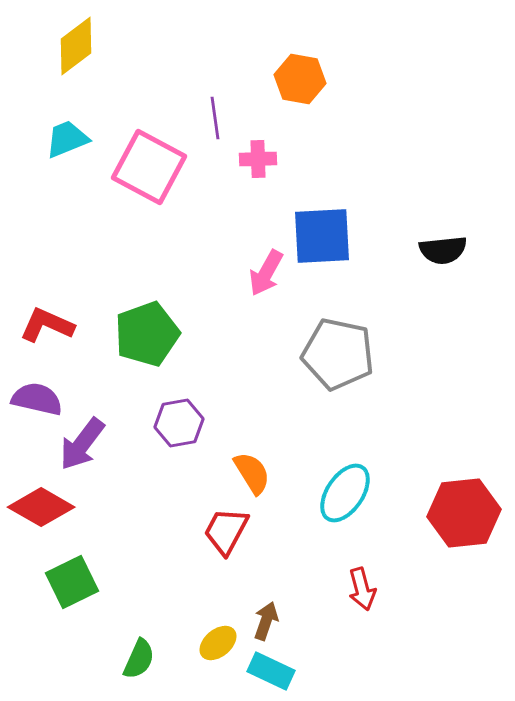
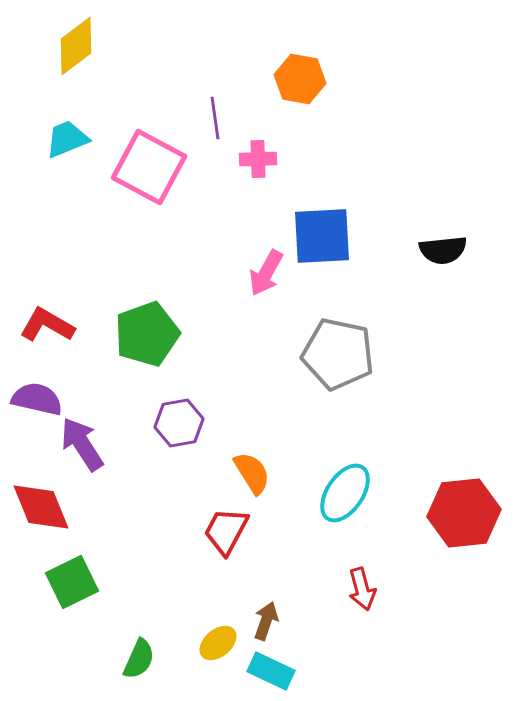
red L-shape: rotated 6 degrees clockwise
purple arrow: rotated 110 degrees clockwise
red diamond: rotated 38 degrees clockwise
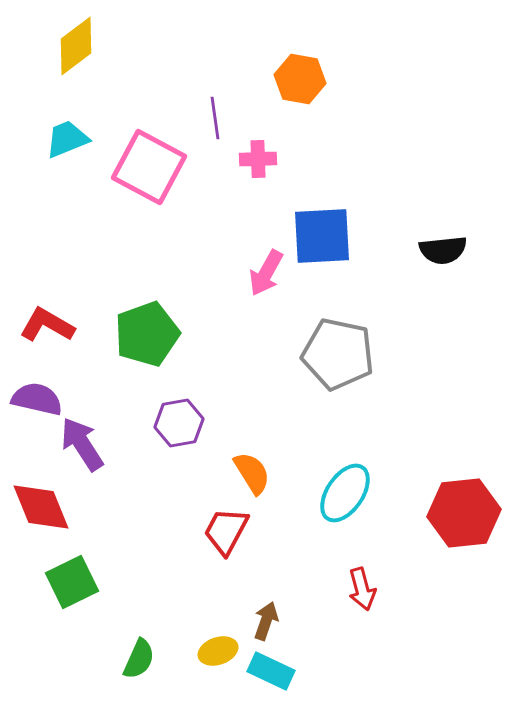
yellow ellipse: moved 8 px down; rotated 21 degrees clockwise
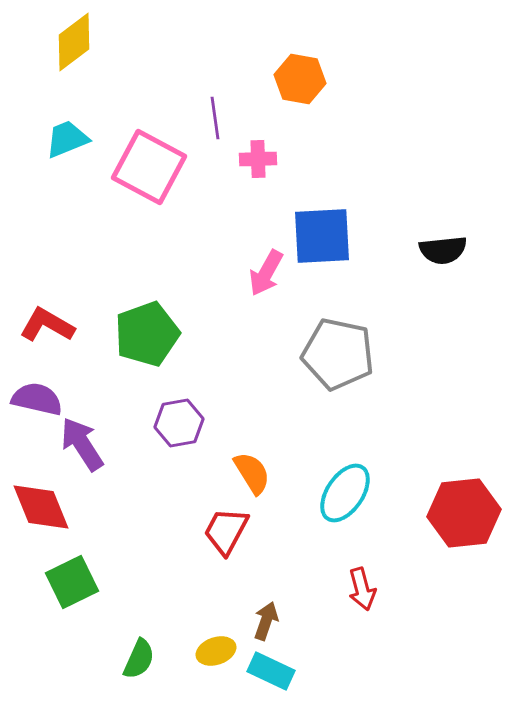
yellow diamond: moved 2 px left, 4 px up
yellow ellipse: moved 2 px left
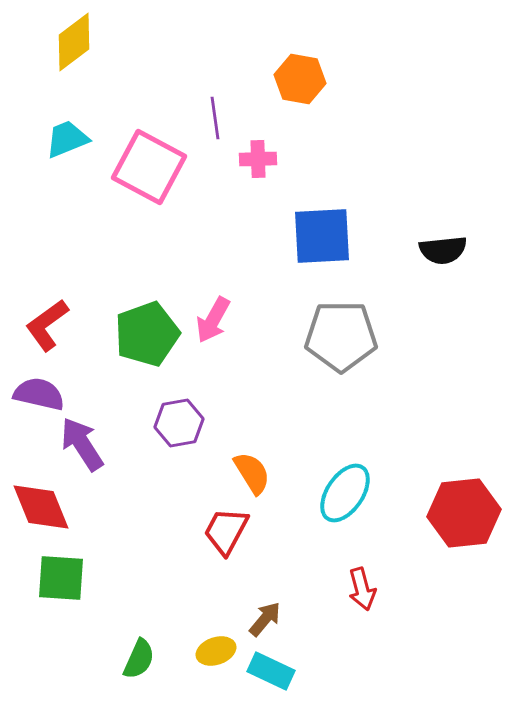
pink arrow: moved 53 px left, 47 px down
red L-shape: rotated 66 degrees counterclockwise
gray pentagon: moved 3 px right, 18 px up; rotated 12 degrees counterclockwise
purple semicircle: moved 2 px right, 5 px up
green square: moved 11 px left, 4 px up; rotated 30 degrees clockwise
brown arrow: moved 1 px left, 2 px up; rotated 21 degrees clockwise
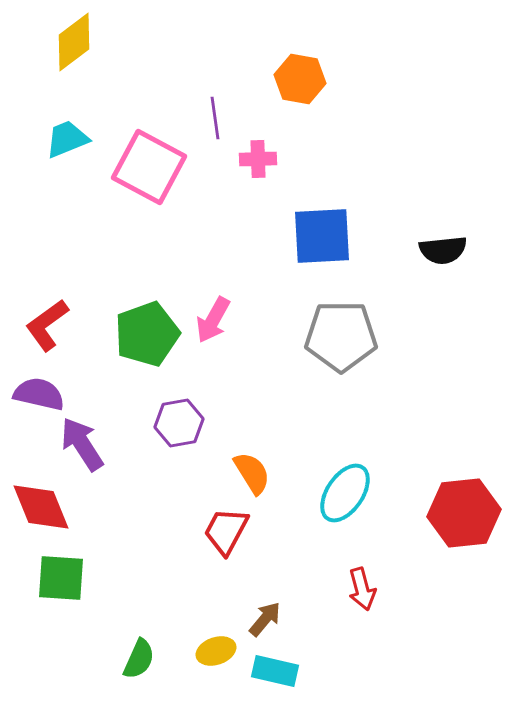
cyan rectangle: moved 4 px right; rotated 12 degrees counterclockwise
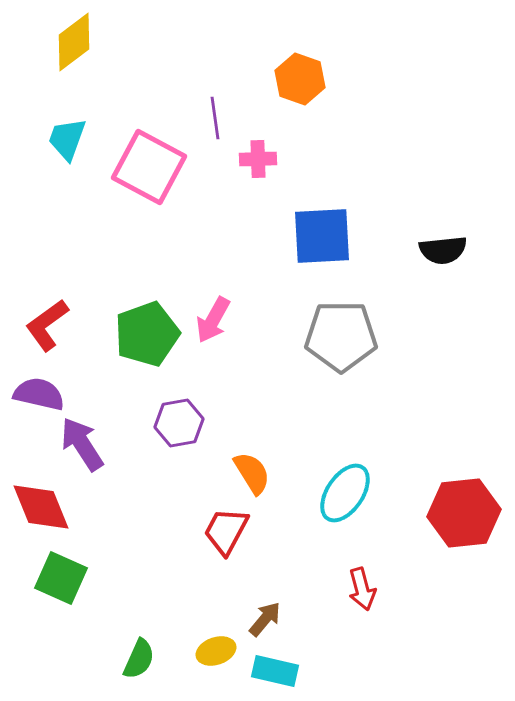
orange hexagon: rotated 9 degrees clockwise
cyan trapezoid: rotated 48 degrees counterclockwise
green square: rotated 20 degrees clockwise
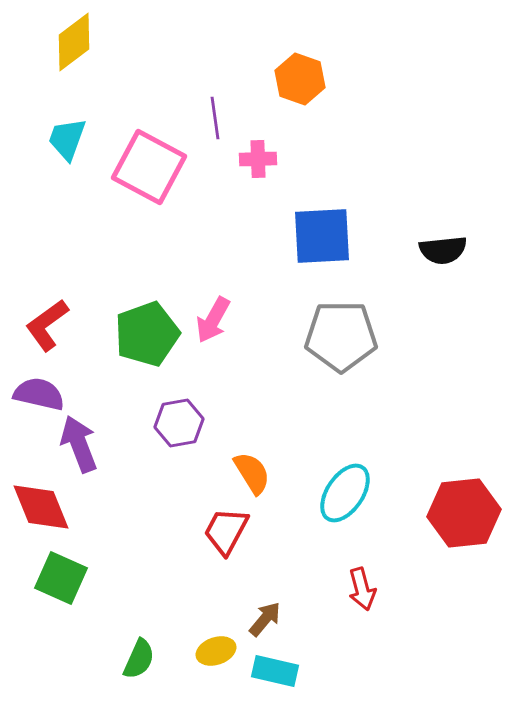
purple arrow: moved 3 px left; rotated 12 degrees clockwise
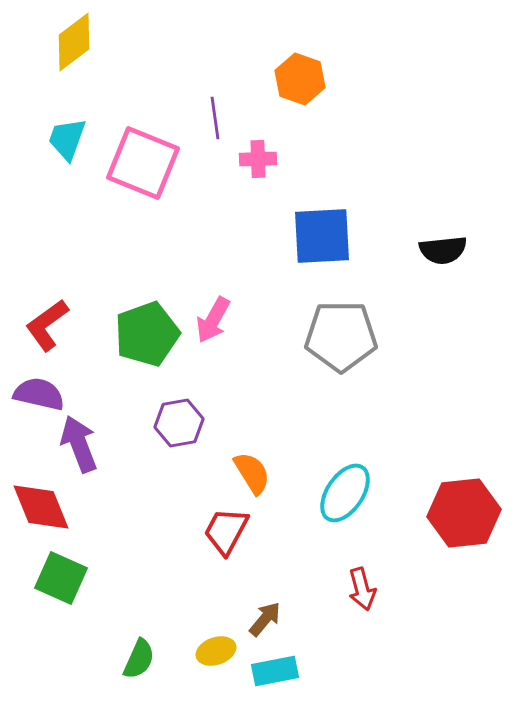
pink square: moved 6 px left, 4 px up; rotated 6 degrees counterclockwise
cyan rectangle: rotated 24 degrees counterclockwise
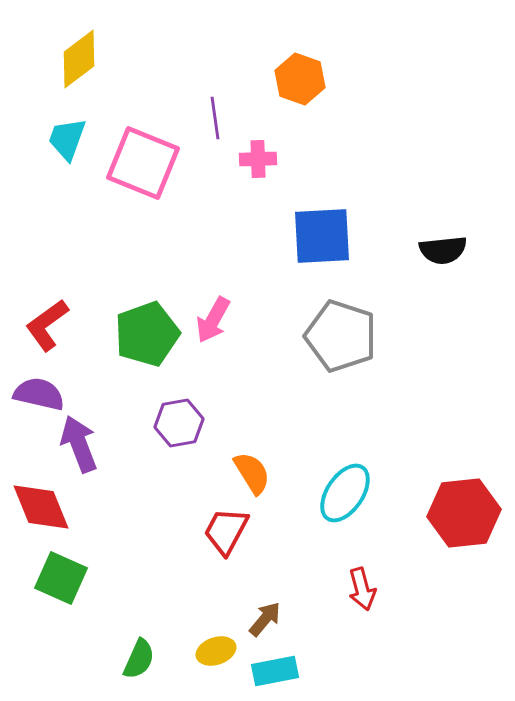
yellow diamond: moved 5 px right, 17 px down
gray pentagon: rotated 18 degrees clockwise
